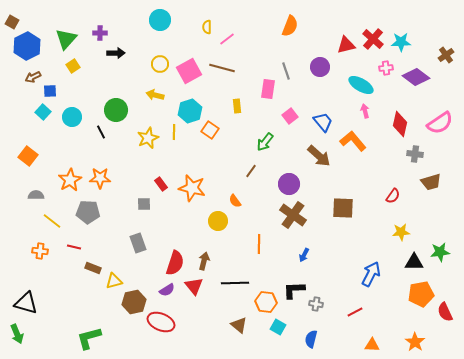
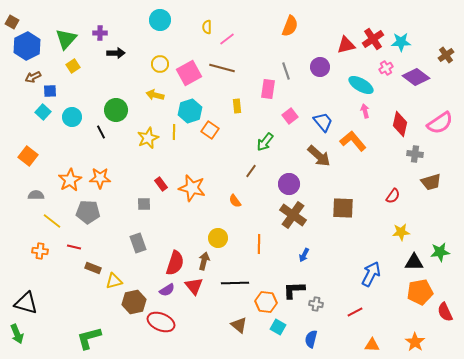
red cross at (373, 39): rotated 15 degrees clockwise
pink cross at (386, 68): rotated 24 degrees counterclockwise
pink square at (189, 71): moved 2 px down
yellow circle at (218, 221): moved 17 px down
orange pentagon at (421, 294): moved 1 px left, 2 px up
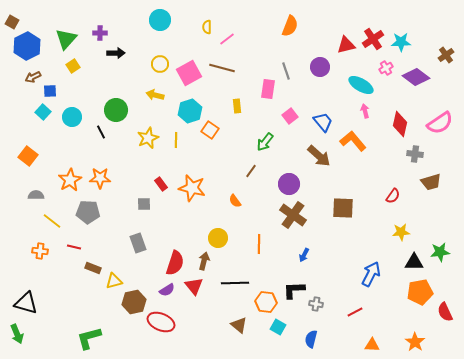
yellow line at (174, 132): moved 2 px right, 8 px down
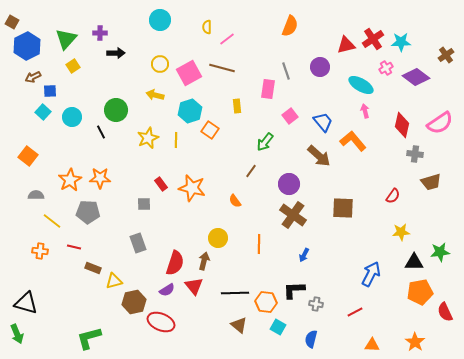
red diamond at (400, 124): moved 2 px right, 1 px down
black line at (235, 283): moved 10 px down
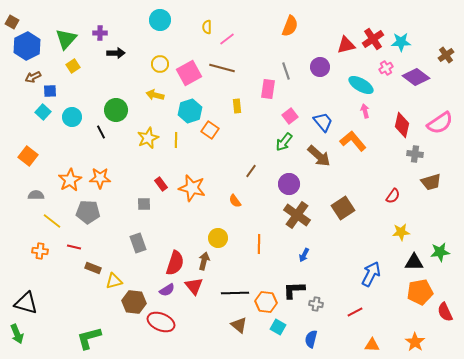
green arrow at (265, 142): moved 19 px right
brown square at (343, 208): rotated 35 degrees counterclockwise
brown cross at (293, 215): moved 4 px right
brown hexagon at (134, 302): rotated 20 degrees clockwise
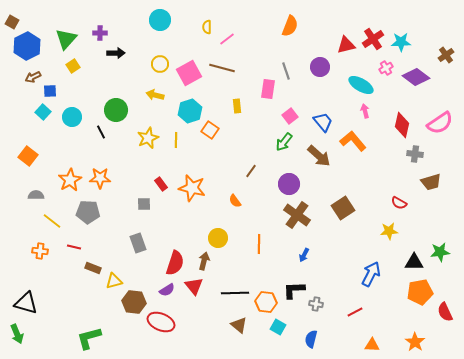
red semicircle at (393, 196): moved 6 px right, 7 px down; rotated 84 degrees clockwise
yellow star at (401, 232): moved 12 px left, 1 px up
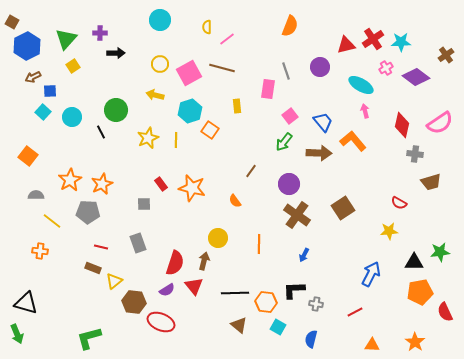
brown arrow at (319, 156): moved 3 px up; rotated 40 degrees counterclockwise
orange star at (100, 178): moved 2 px right, 6 px down; rotated 25 degrees counterclockwise
red line at (74, 247): moved 27 px right
yellow triangle at (114, 281): rotated 24 degrees counterclockwise
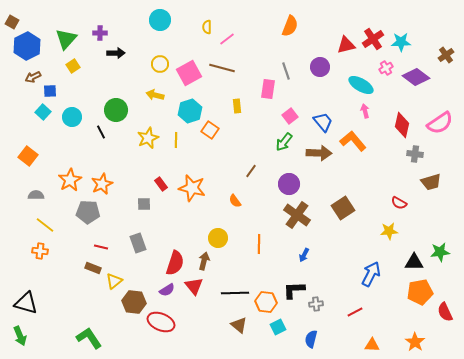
yellow line at (52, 221): moved 7 px left, 4 px down
gray cross at (316, 304): rotated 16 degrees counterclockwise
cyan square at (278, 327): rotated 35 degrees clockwise
green arrow at (17, 334): moved 3 px right, 2 px down
green L-shape at (89, 338): rotated 72 degrees clockwise
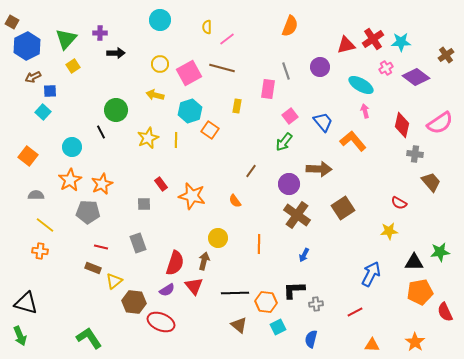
yellow rectangle at (237, 106): rotated 16 degrees clockwise
cyan circle at (72, 117): moved 30 px down
brown arrow at (319, 153): moved 16 px down
brown trapezoid at (431, 182): rotated 115 degrees counterclockwise
orange star at (192, 188): moved 8 px down
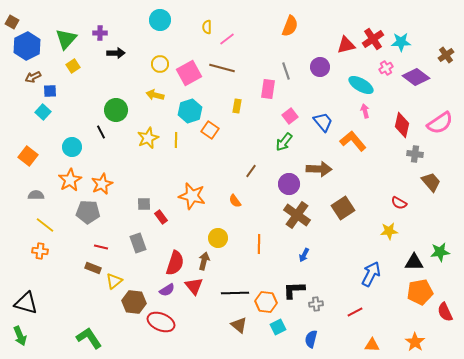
red rectangle at (161, 184): moved 33 px down
